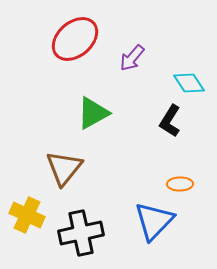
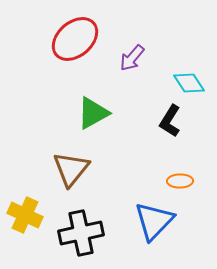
brown triangle: moved 7 px right, 1 px down
orange ellipse: moved 3 px up
yellow cross: moved 2 px left
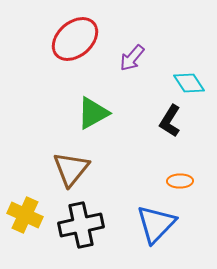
blue triangle: moved 2 px right, 3 px down
black cross: moved 8 px up
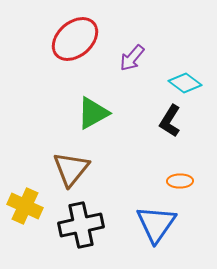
cyan diamond: moved 4 px left; rotated 20 degrees counterclockwise
yellow cross: moved 9 px up
blue triangle: rotated 9 degrees counterclockwise
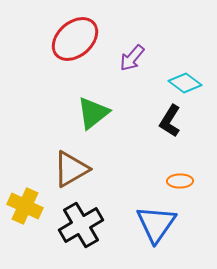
green triangle: rotated 9 degrees counterclockwise
brown triangle: rotated 21 degrees clockwise
black cross: rotated 18 degrees counterclockwise
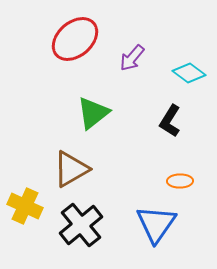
cyan diamond: moved 4 px right, 10 px up
black cross: rotated 9 degrees counterclockwise
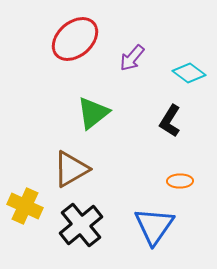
blue triangle: moved 2 px left, 2 px down
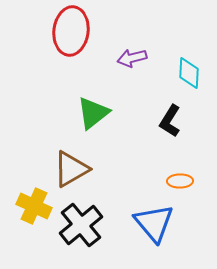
red ellipse: moved 4 px left, 8 px up; rotated 42 degrees counterclockwise
purple arrow: rotated 36 degrees clockwise
cyan diamond: rotated 56 degrees clockwise
yellow cross: moved 9 px right
blue triangle: moved 3 px up; rotated 15 degrees counterclockwise
